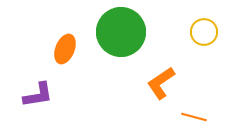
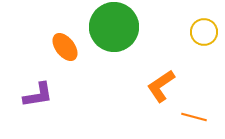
green circle: moved 7 px left, 5 px up
orange ellipse: moved 2 px up; rotated 60 degrees counterclockwise
orange L-shape: moved 3 px down
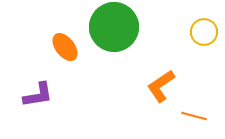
orange line: moved 1 px up
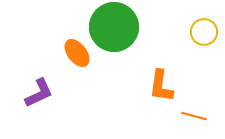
orange ellipse: moved 12 px right, 6 px down
orange L-shape: rotated 48 degrees counterclockwise
purple L-shape: moved 1 px right, 2 px up; rotated 16 degrees counterclockwise
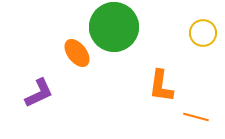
yellow circle: moved 1 px left, 1 px down
orange line: moved 2 px right, 1 px down
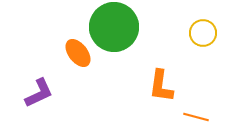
orange ellipse: moved 1 px right
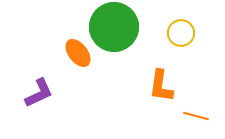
yellow circle: moved 22 px left
orange line: moved 1 px up
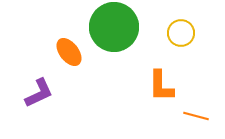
orange ellipse: moved 9 px left, 1 px up
orange L-shape: rotated 8 degrees counterclockwise
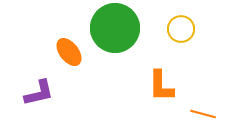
green circle: moved 1 px right, 1 px down
yellow circle: moved 4 px up
purple L-shape: rotated 12 degrees clockwise
orange line: moved 7 px right, 2 px up
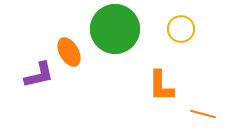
green circle: moved 1 px down
orange ellipse: rotated 8 degrees clockwise
purple L-shape: moved 18 px up
